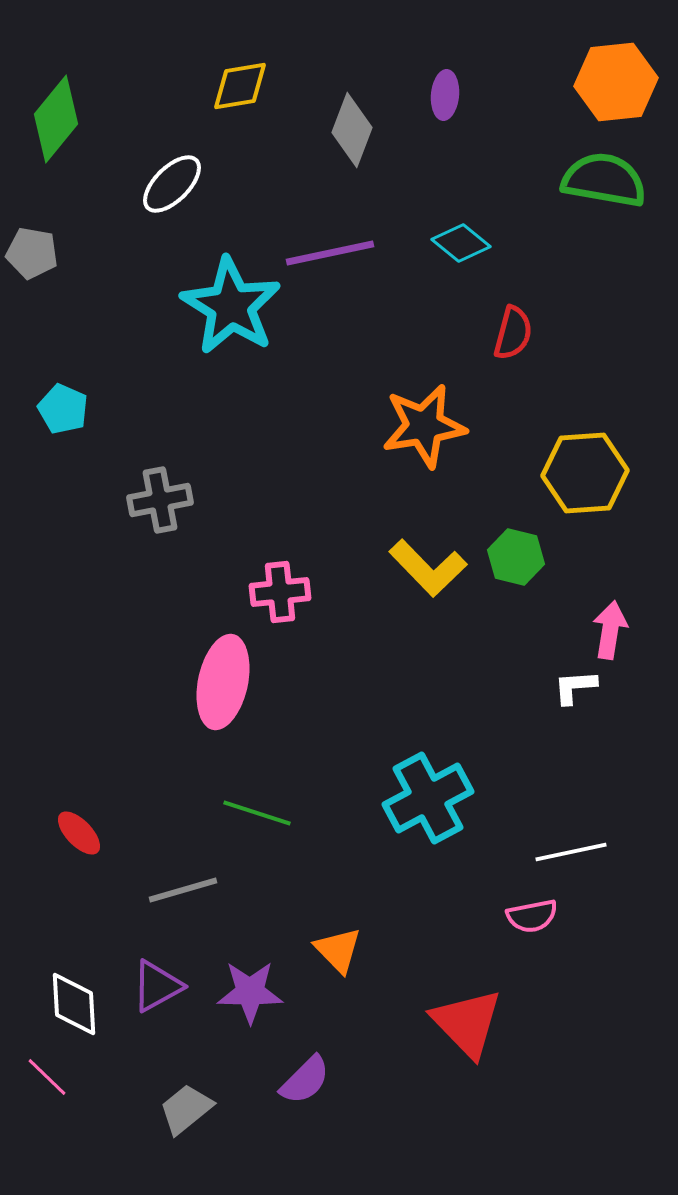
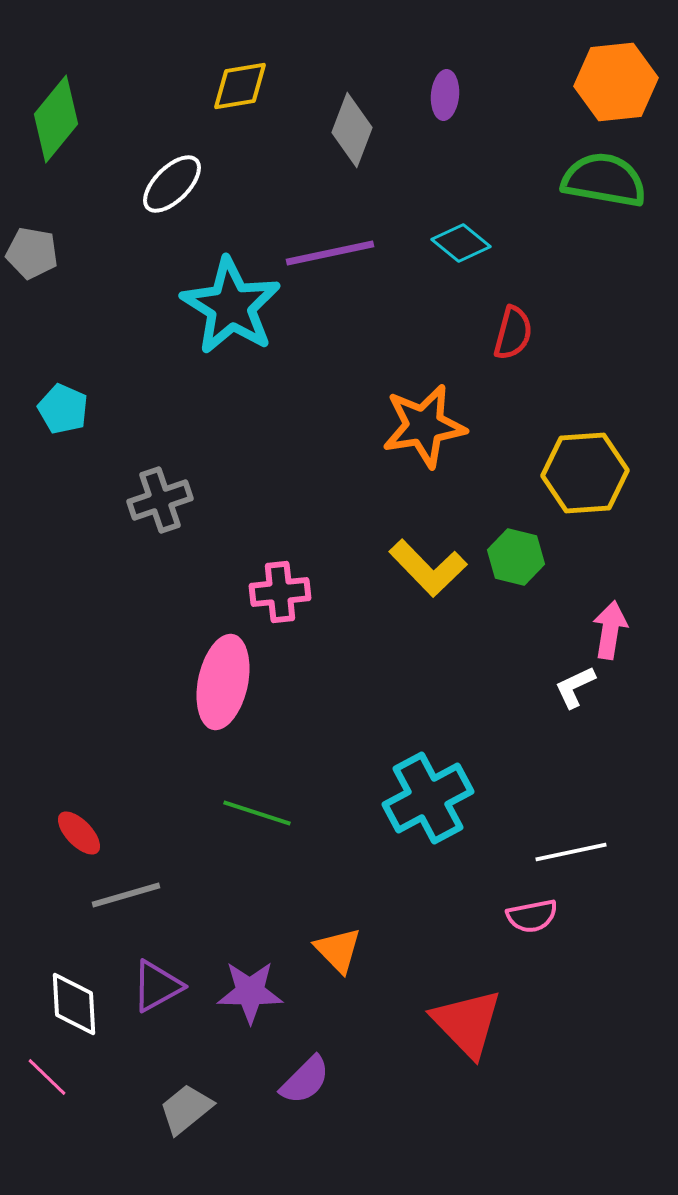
gray cross: rotated 8 degrees counterclockwise
white L-shape: rotated 21 degrees counterclockwise
gray line: moved 57 px left, 5 px down
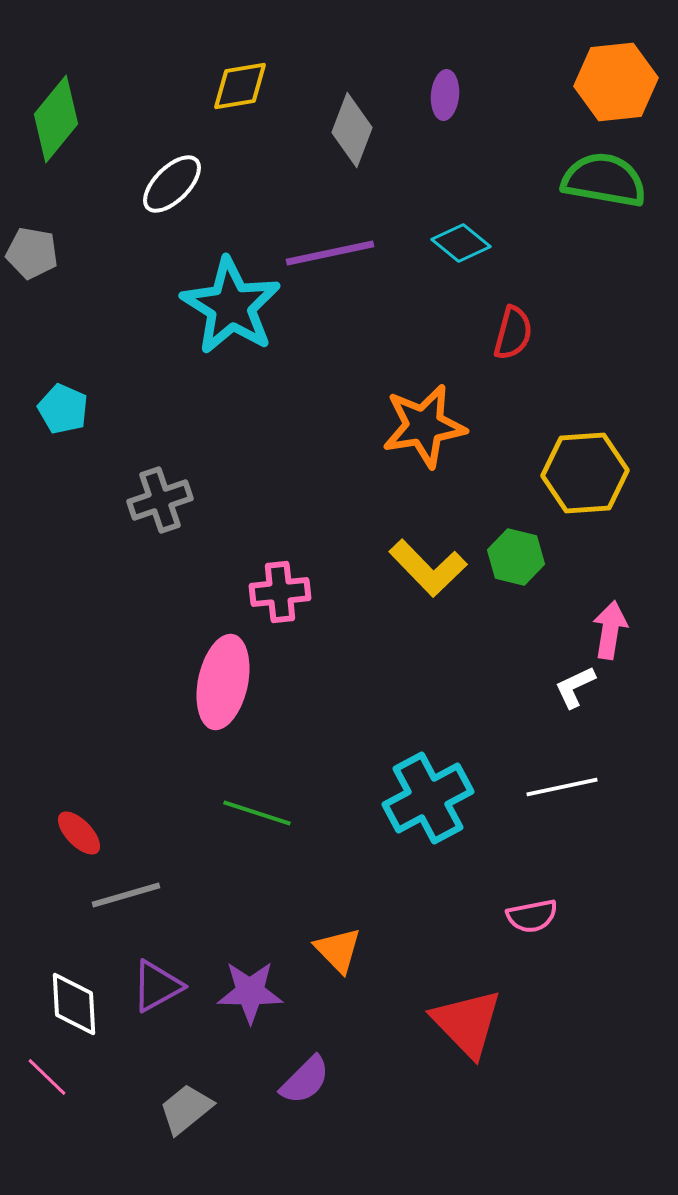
white line: moved 9 px left, 65 px up
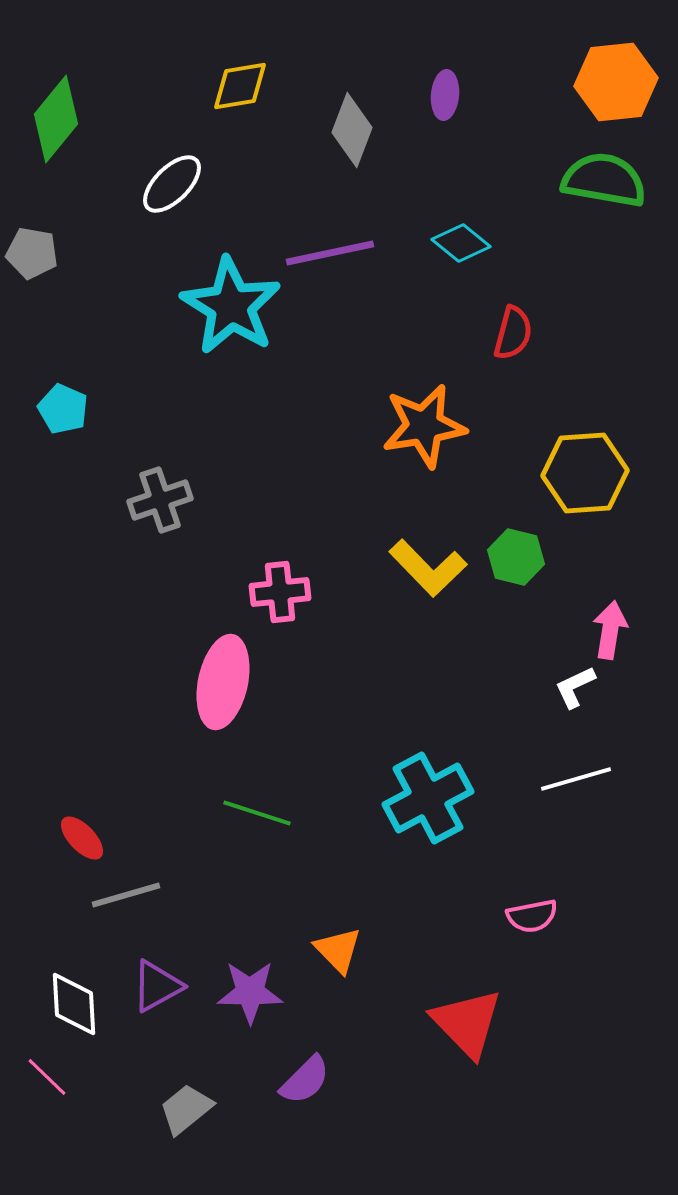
white line: moved 14 px right, 8 px up; rotated 4 degrees counterclockwise
red ellipse: moved 3 px right, 5 px down
